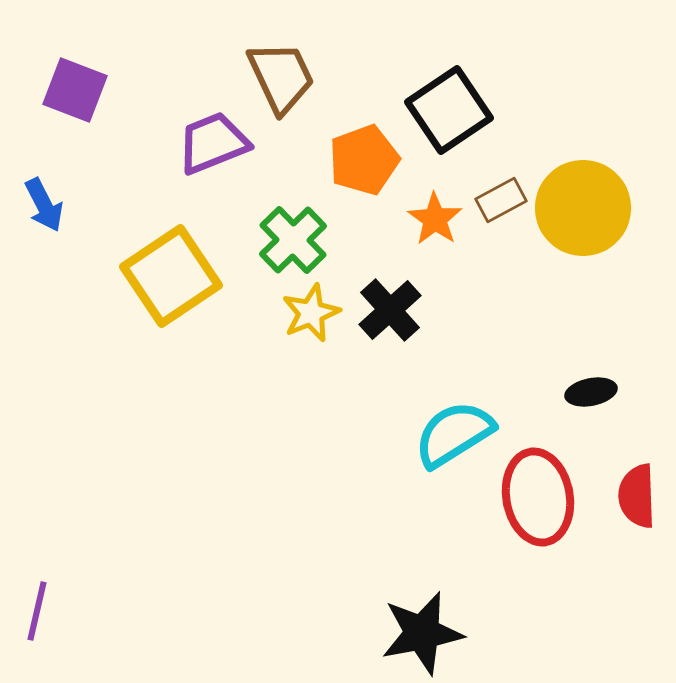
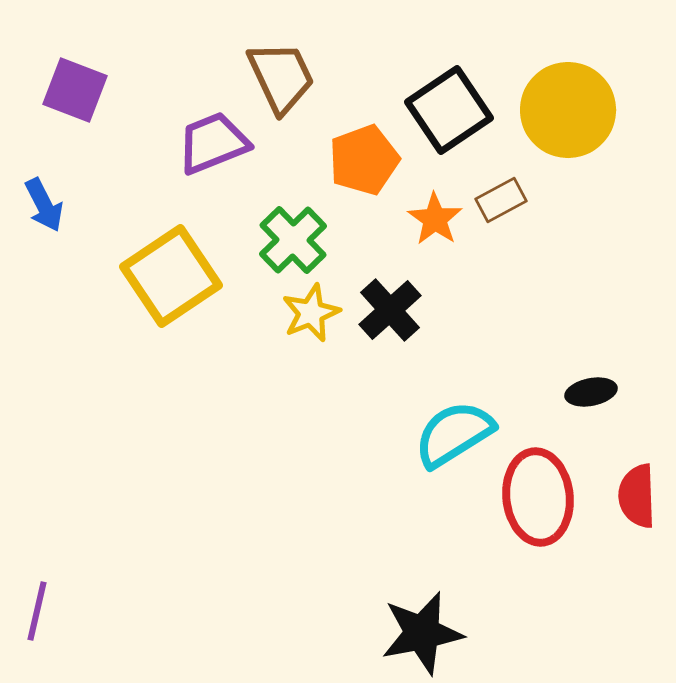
yellow circle: moved 15 px left, 98 px up
red ellipse: rotated 4 degrees clockwise
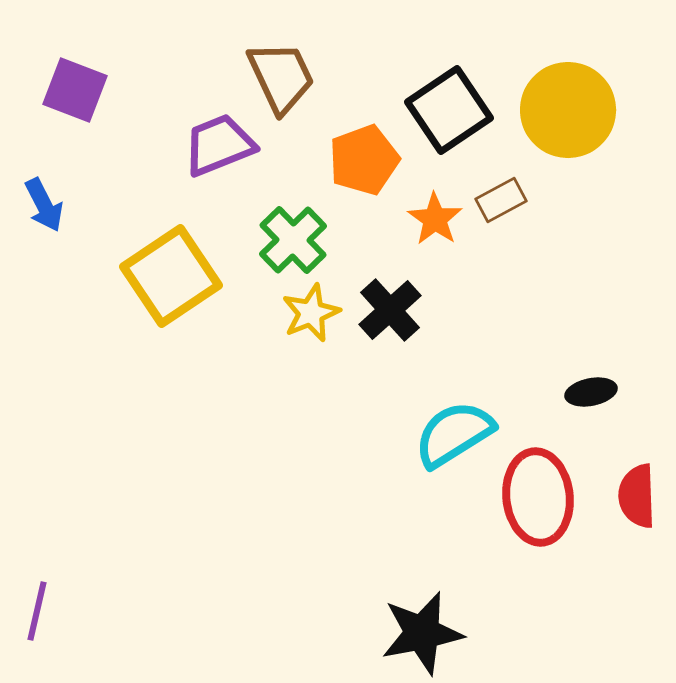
purple trapezoid: moved 6 px right, 2 px down
